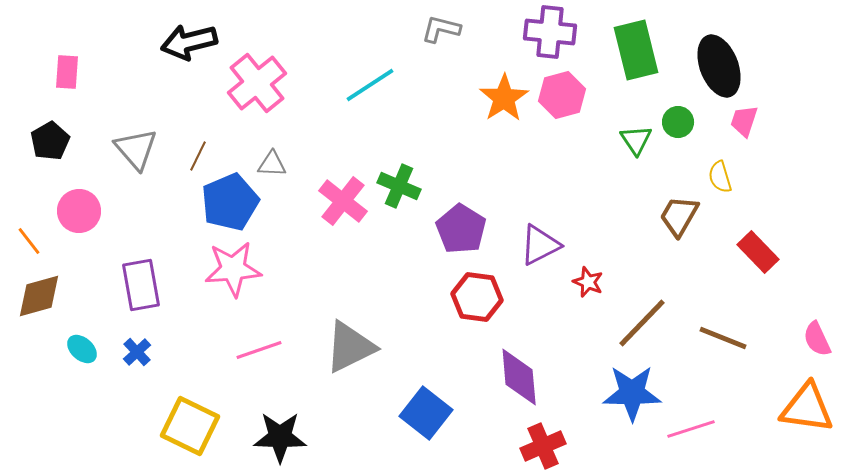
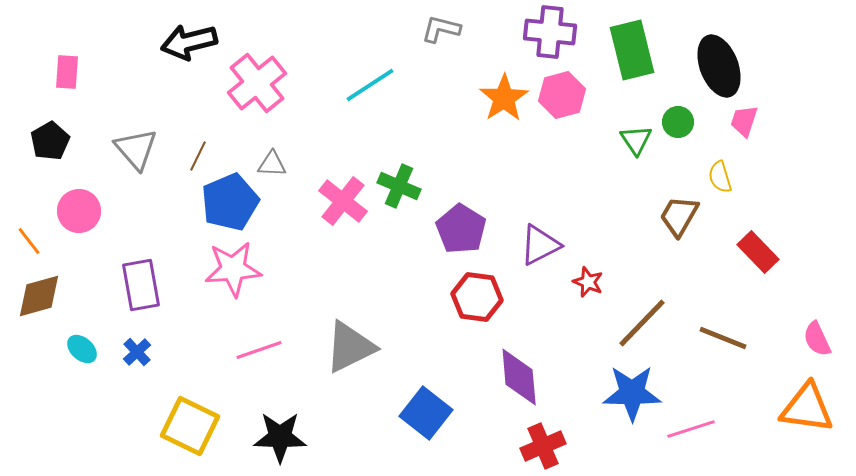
green rectangle at (636, 50): moved 4 px left
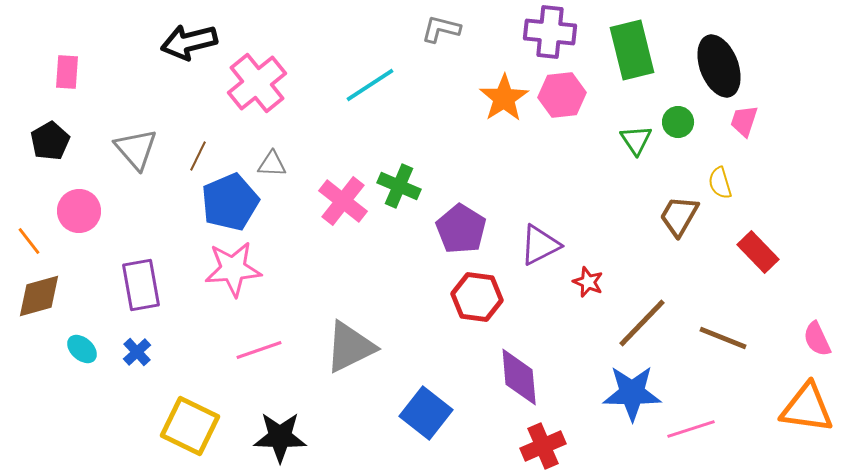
pink hexagon at (562, 95): rotated 9 degrees clockwise
yellow semicircle at (720, 177): moved 6 px down
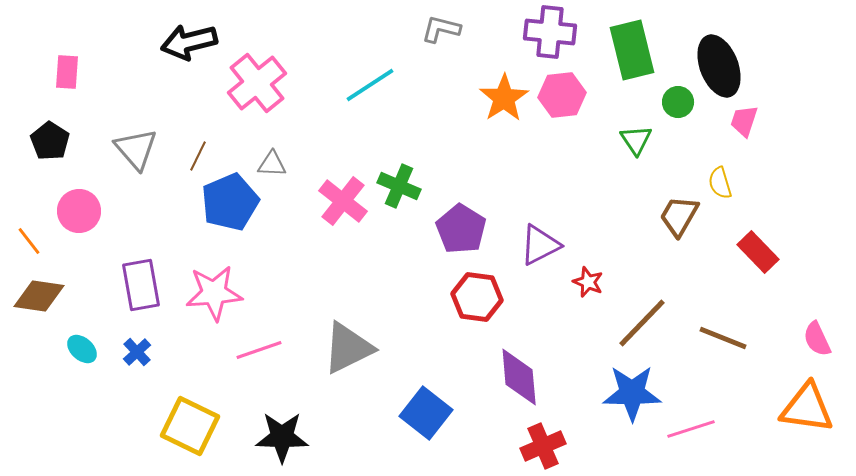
green circle at (678, 122): moved 20 px up
black pentagon at (50, 141): rotated 9 degrees counterclockwise
pink star at (233, 269): moved 19 px left, 24 px down
brown diamond at (39, 296): rotated 24 degrees clockwise
gray triangle at (350, 347): moved 2 px left, 1 px down
black star at (280, 437): moved 2 px right
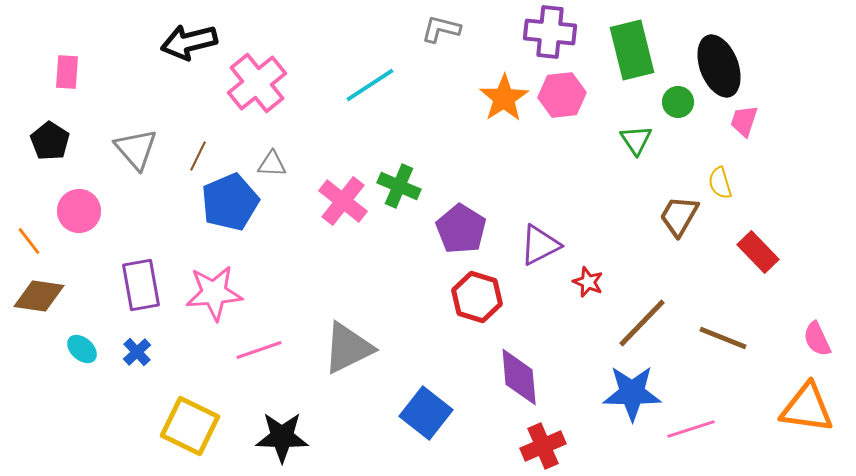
red hexagon at (477, 297): rotated 9 degrees clockwise
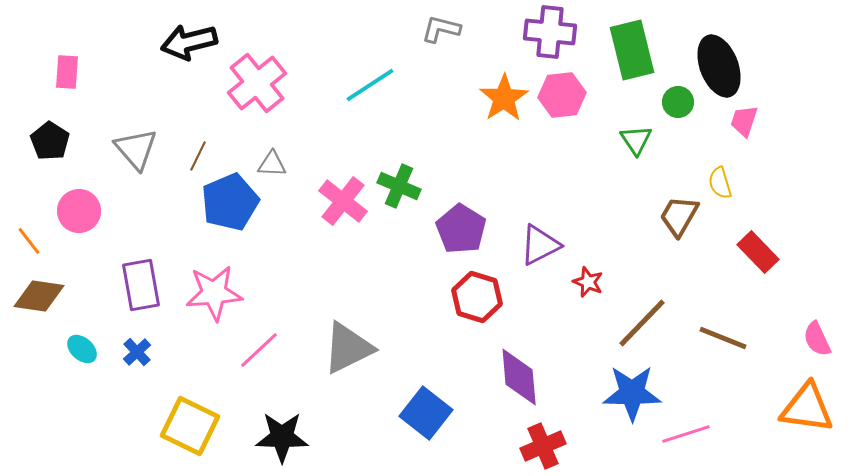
pink line at (259, 350): rotated 24 degrees counterclockwise
pink line at (691, 429): moved 5 px left, 5 px down
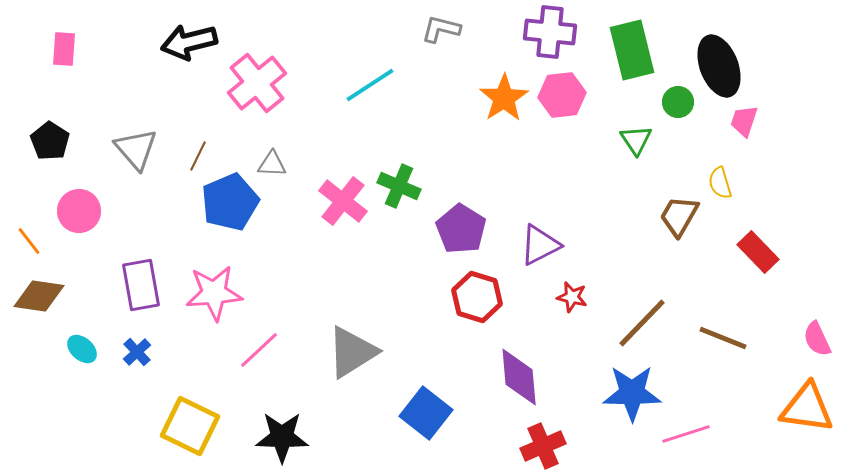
pink rectangle at (67, 72): moved 3 px left, 23 px up
red star at (588, 282): moved 16 px left, 15 px down; rotated 8 degrees counterclockwise
gray triangle at (348, 348): moved 4 px right, 4 px down; rotated 6 degrees counterclockwise
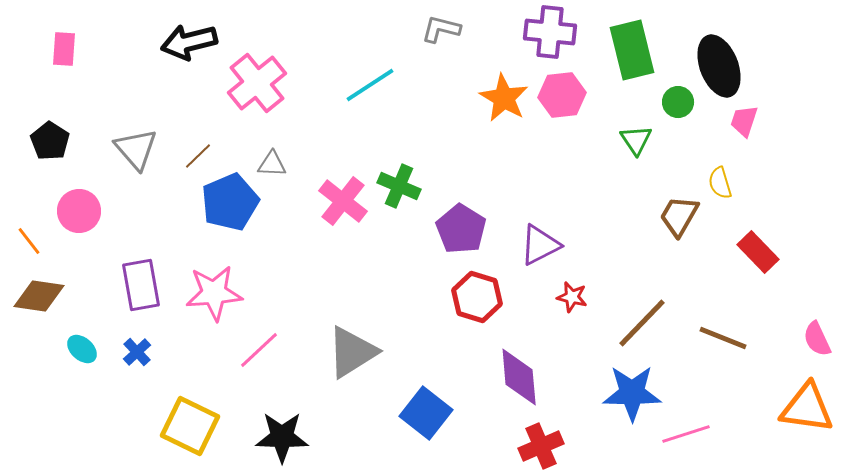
orange star at (504, 98): rotated 9 degrees counterclockwise
brown line at (198, 156): rotated 20 degrees clockwise
red cross at (543, 446): moved 2 px left
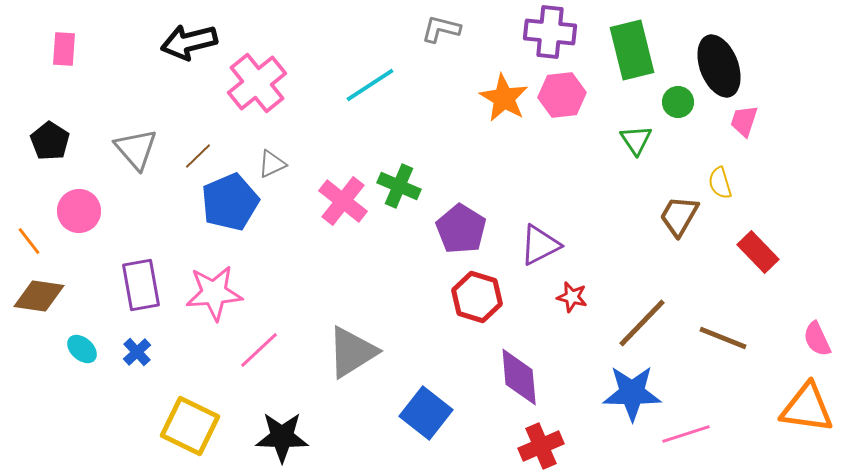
gray triangle at (272, 164): rotated 28 degrees counterclockwise
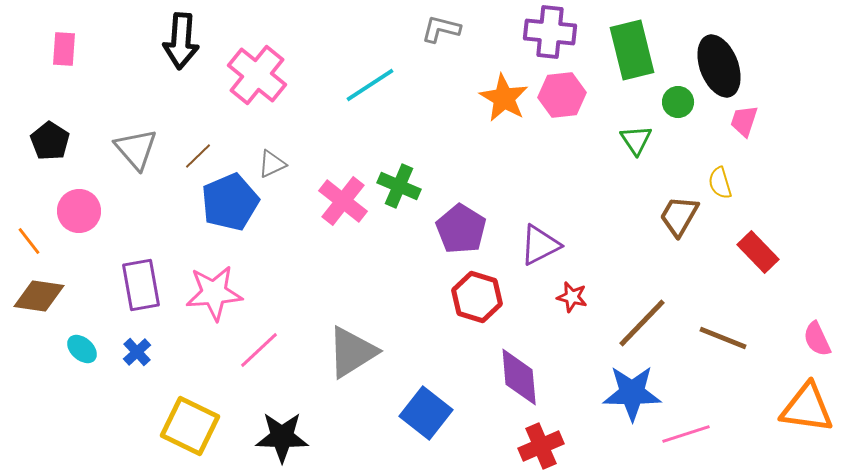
black arrow at (189, 42): moved 8 px left, 1 px up; rotated 72 degrees counterclockwise
pink cross at (257, 83): moved 8 px up; rotated 12 degrees counterclockwise
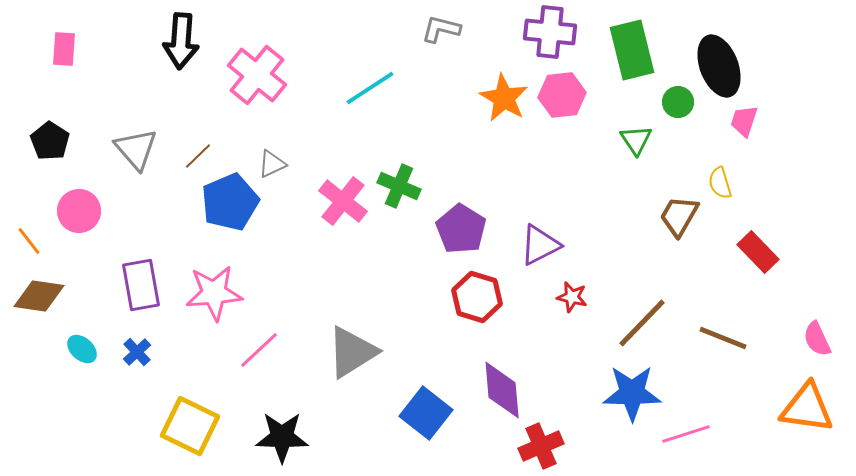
cyan line at (370, 85): moved 3 px down
purple diamond at (519, 377): moved 17 px left, 13 px down
